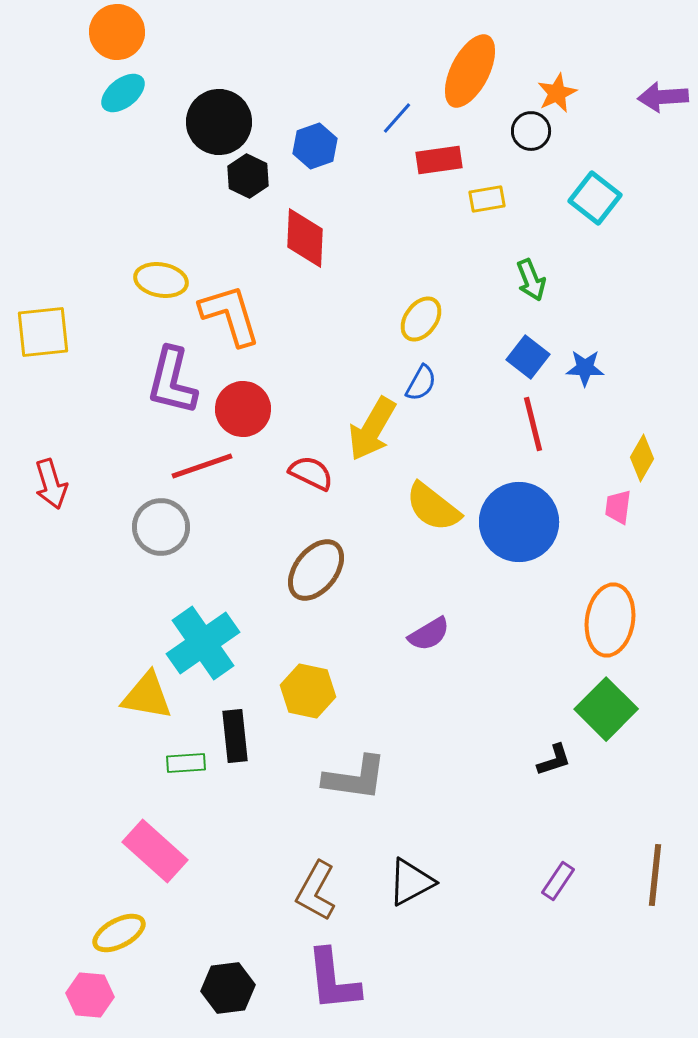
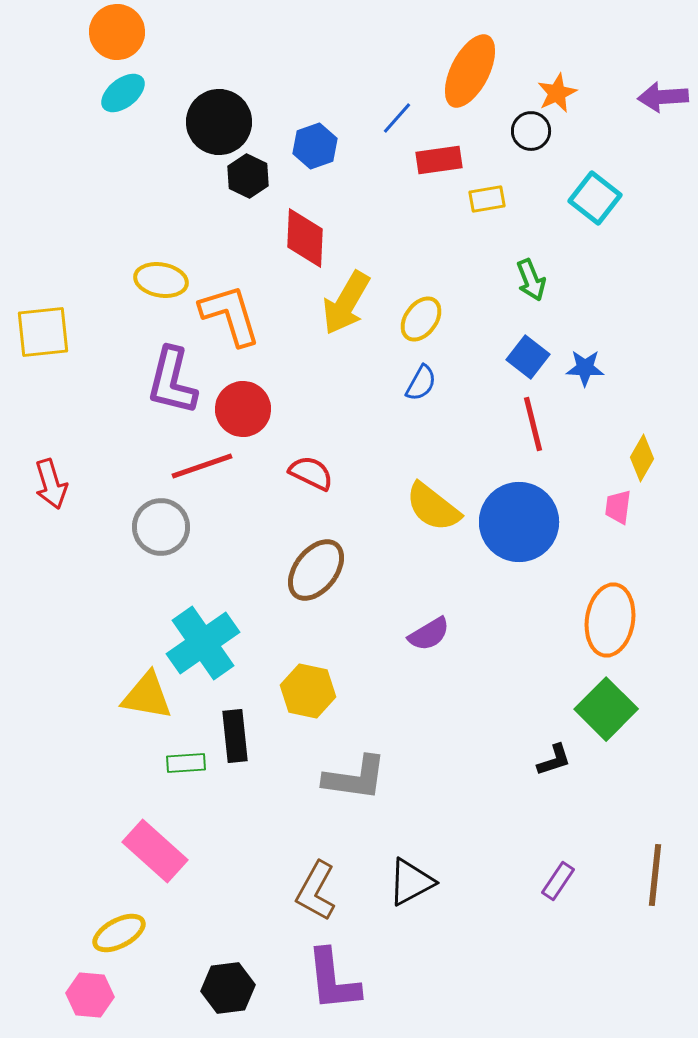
yellow arrow at (372, 429): moved 26 px left, 126 px up
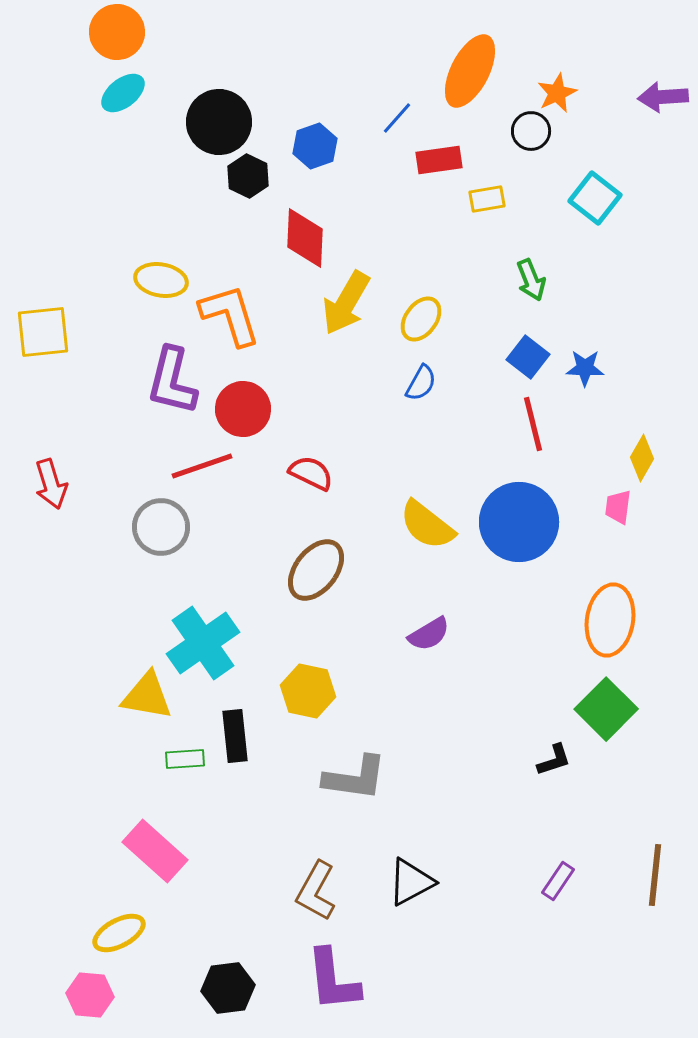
yellow semicircle at (433, 507): moved 6 px left, 18 px down
green rectangle at (186, 763): moved 1 px left, 4 px up
